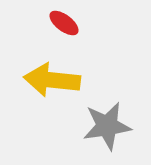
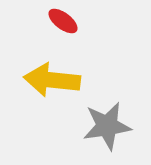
red ellipse: moved 1 px left, 2 px up
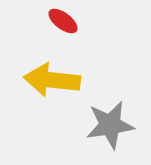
gray star: moved 3 px right, 1 px up
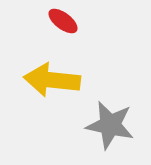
gray star: rotated 21 degrees clockwise
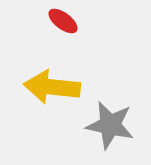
yellow arrow: moved 7 px down
